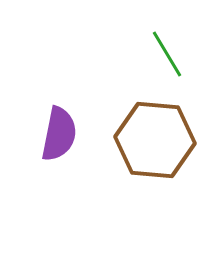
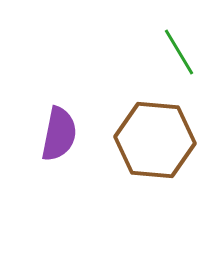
green line: moved 12 px right, 2 px up
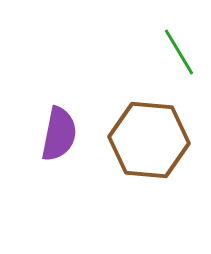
brown hexagon: moved 6 px left
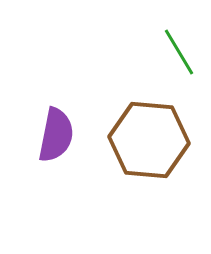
purple semicircle: moved 3 px left, 1 px down
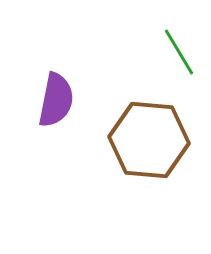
purple semicircle: moved 35 px up
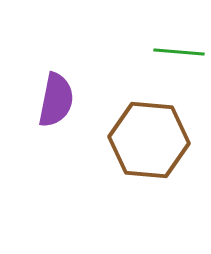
green line: rotated 54 degrees counterclockwise
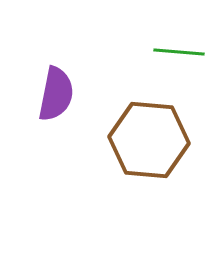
purple semicircle: moved 6 px up
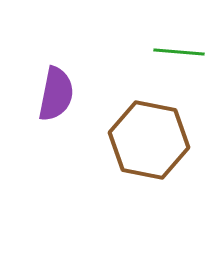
brown hexagon: rotated 6 degrees clockwise
